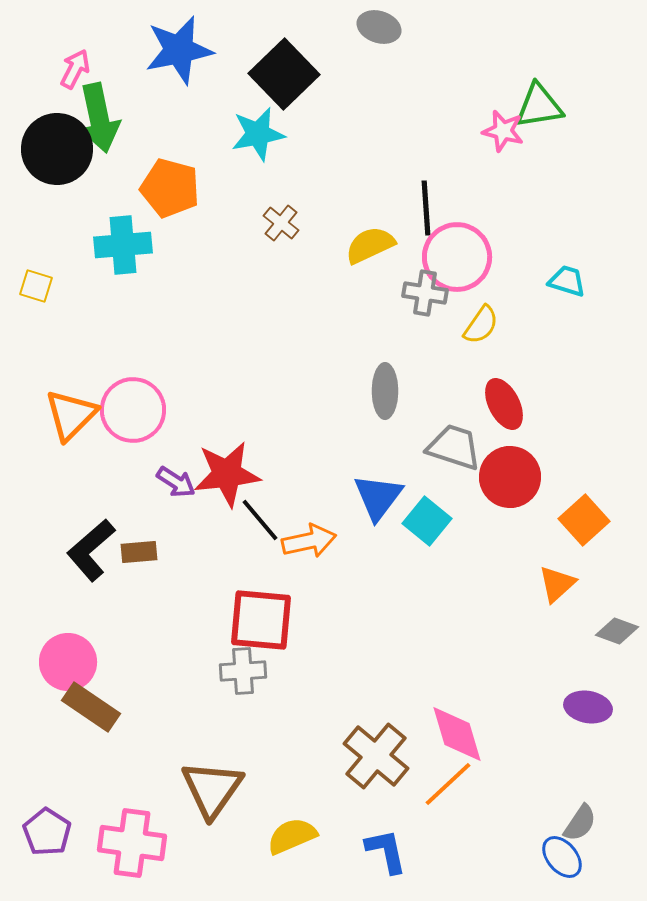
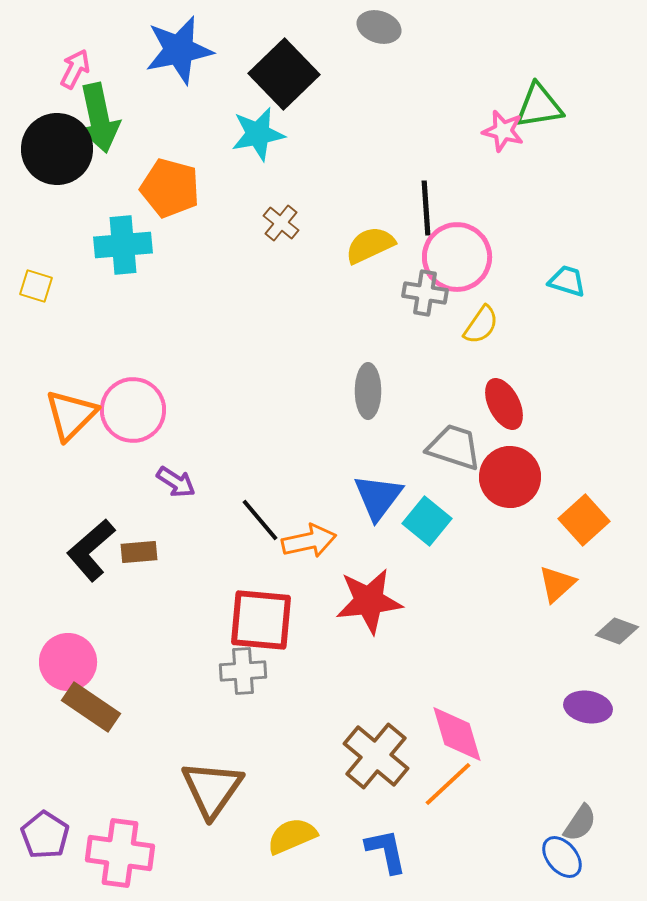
gray ellipse at (385, 391): moved 17 px left
red star at (227, 474): moved 142 px right, 127 px down
purple pentagon at (47, 832): moved 2 px left, 3 px down
pink cross at (132, 843): moved 12 px left, 10 px down
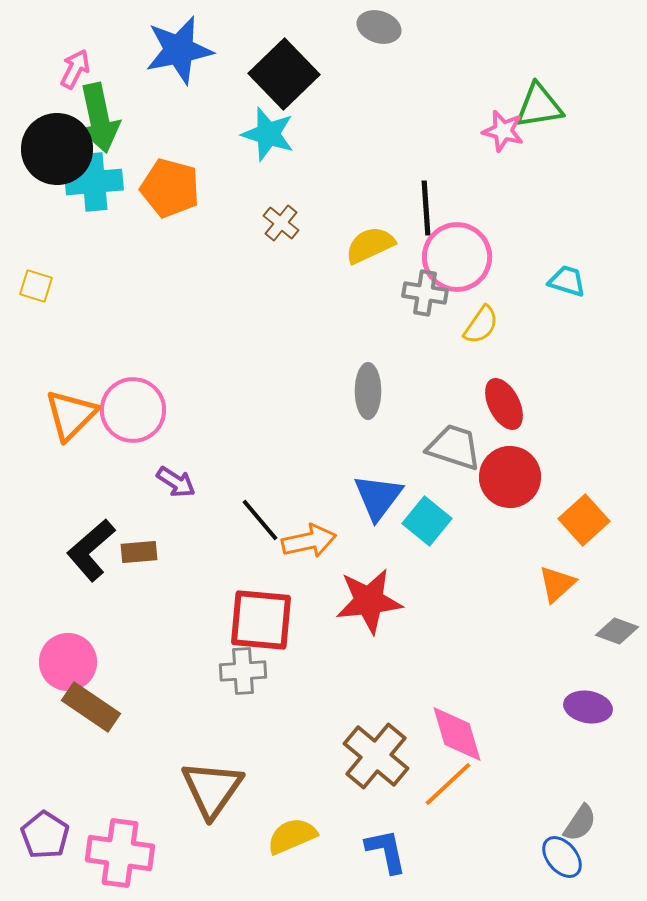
cyan star at (258, 134): moved 10 px right; rotated 28 degrees clockwise
cyan cross at (123, 245): moved 29 px left, 63 px up
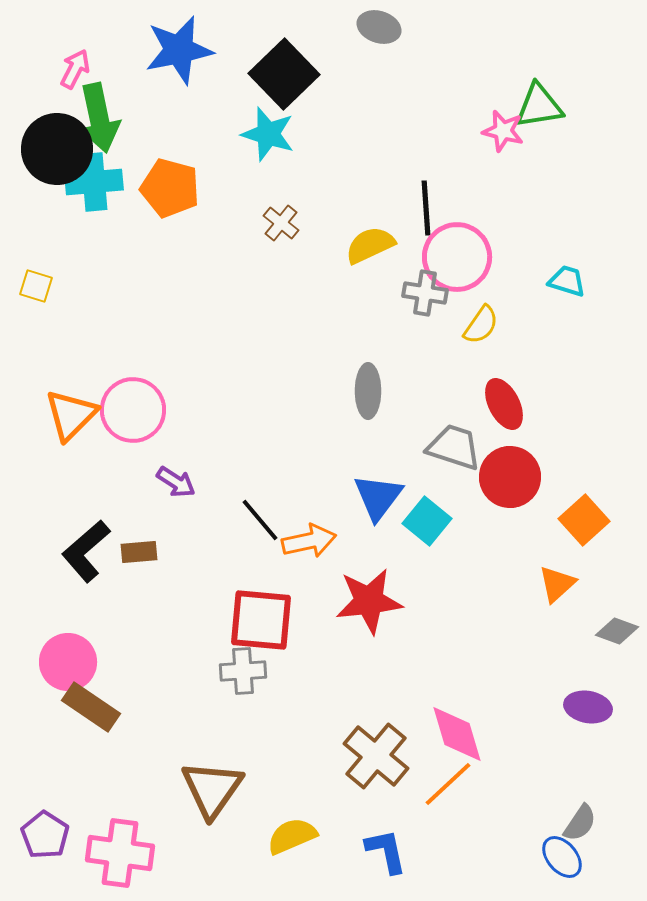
black L-shape at (91, 550): moved 5 px left, 1 px down
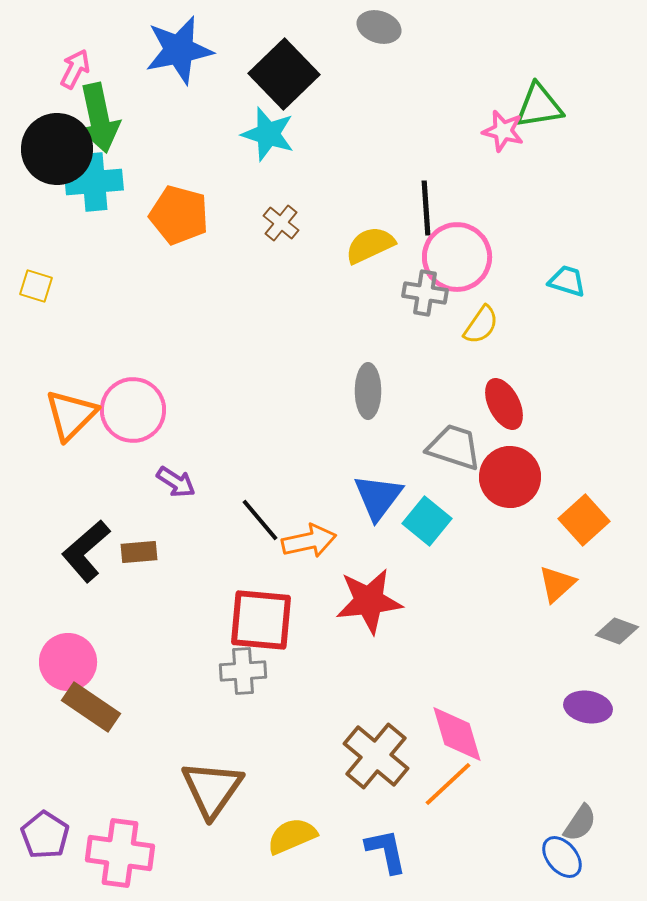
orange pentagon at (170, 188): moved 9 px right, 27 px down
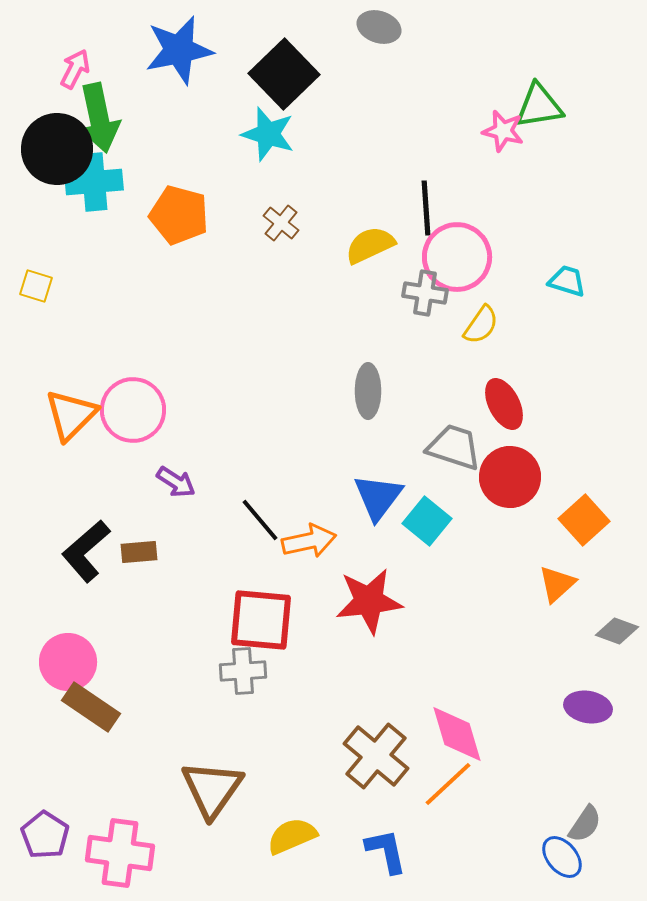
gray semicircle at (580, 823): moved 5 px right, 1 px down
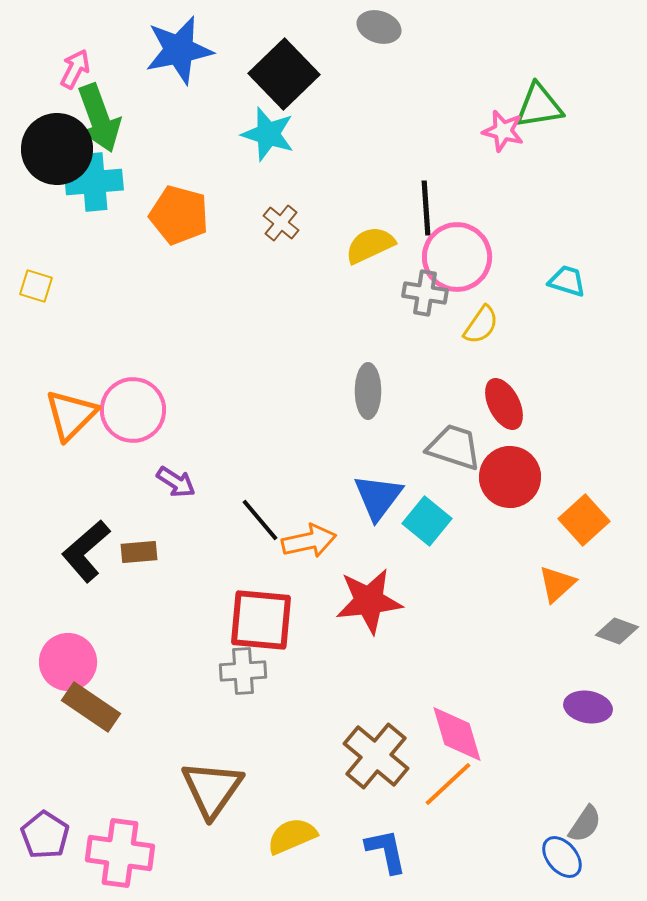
green arrow at (99, 118): rotated 8 degrees counterclockwise
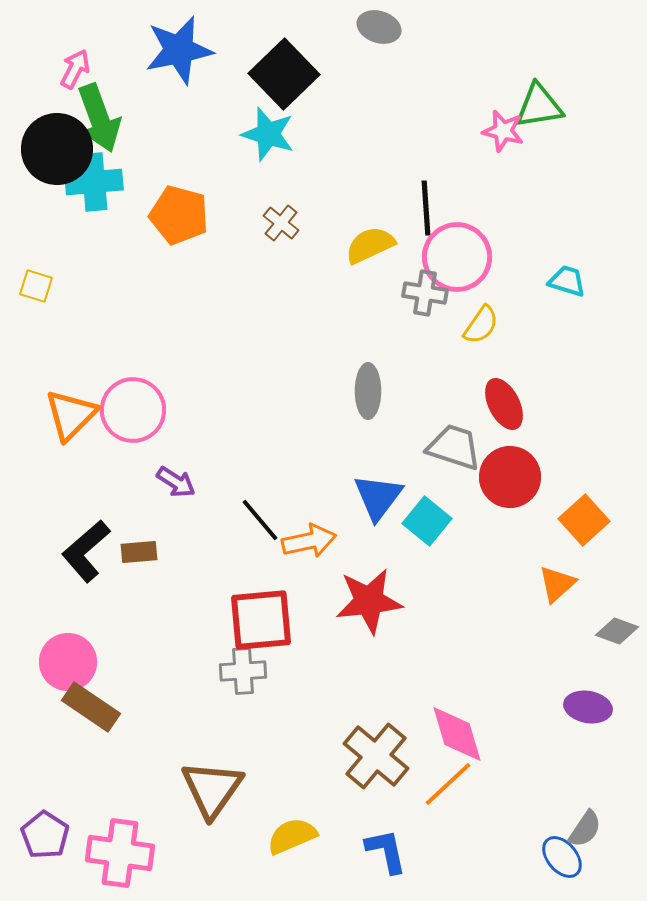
red square at (261, 620): rotated 10 degrees counterclockwise
gray semicircle at (585, 824): moved 5 px down
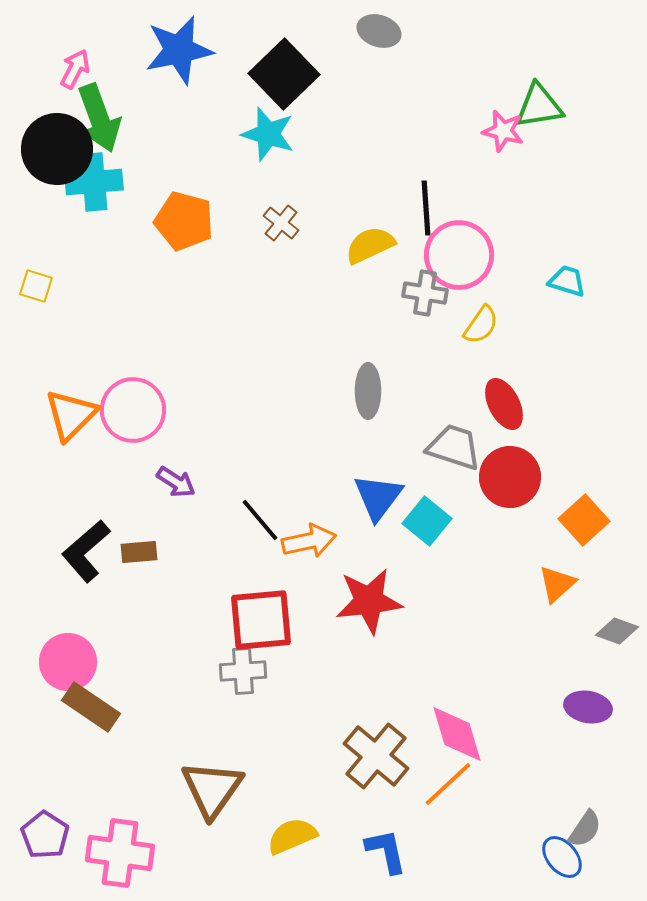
gray ellipse at (379, 27): moved 4 px down
orange pentagon at (179, 215): moved 5 px right, 6 px down
pink circle at (457, 257): moved 2 px right, 2 px up
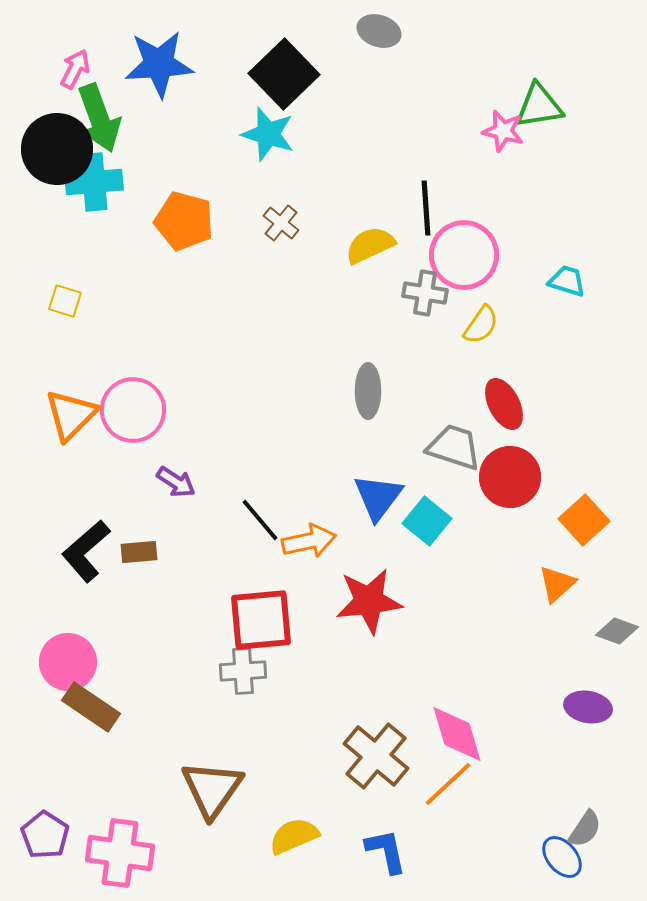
blue star at (179, 50): moved 20 px left, 14 px down; rotated 8 degrees clockwise
pink circle at (459, 255): moved 5 px right
yellow square at (36, 286): moved 29 px right, 15 px down
yellow semicircle at (292, 836): moved 2 px right
